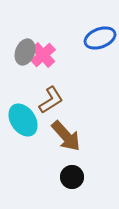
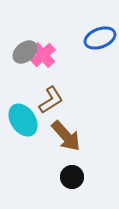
gray ellipse: rotated 30 degrees clockwise
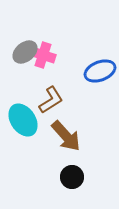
blue ellipse: moved 33 px down
pink cross: rotated 30 degrees counterclockwise
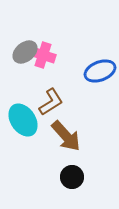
brown L-shape: moved 2 px down
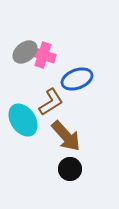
blue ellipse: moved 23 px left, 8 px down
black circle: moved 2 px left, 8 px up
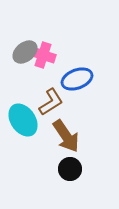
brown arrow: rotated 8 degrees clockwise
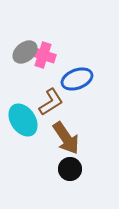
brown arrow: moved 2 px down
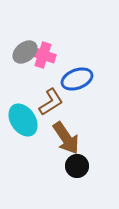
black circle: moved 7 px right, 3 px up
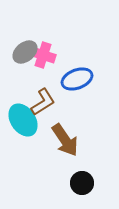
brown L-shape: moved 8 px left
brown arrow: moved 1 px left, 2 px down
black circle: moved 5 px right, 17 px down
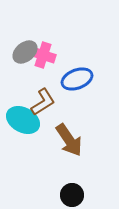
cyan ellipse: rotated 28 degrees counterclockwise
brown arrow: moved 4 px right
black circle: moved 10 px left, 12 px down
